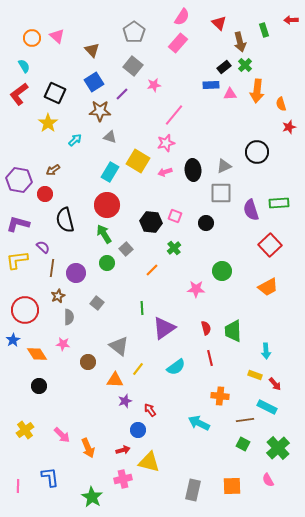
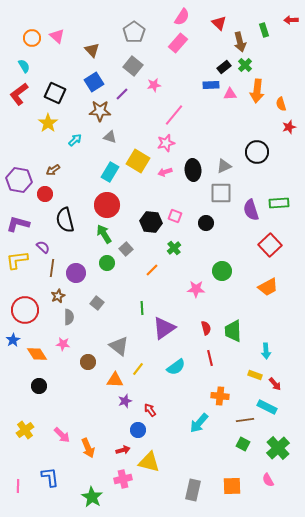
cyan arrow at (199, 423): rotated 75 degrees counterclockwise
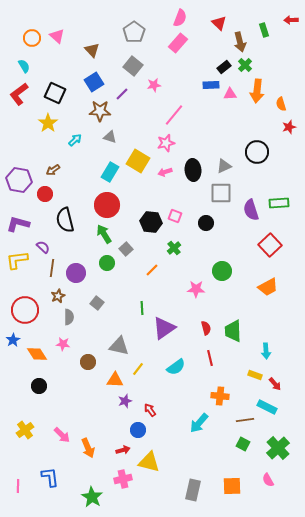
pink semicircle at (182, 17): moved 2 px left, 1 px down; rotated 12 degrees counterclockwise
gray triangle at (119, 346): rotated 25 degrees counterclockwise
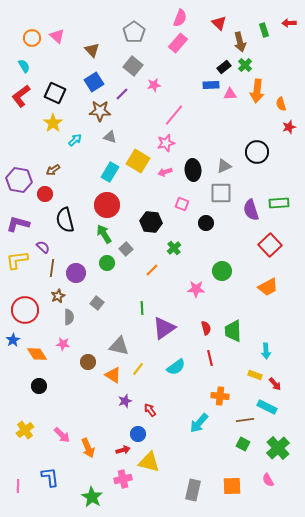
red arrow at (291, 20): moved 2 px left, 3 px down
red L-shape at (19, 94): moved 2 px right, 2 px down
yellow star at (48, 123): moved 5 px right
pink square at (175, 216): moved 7 px right, 12 px up
orange triangle at (115, 380): moved 2 px left, 5 px up; rotated 30 degrees clockwise
blue circle at (138, 430): moved 4 px down
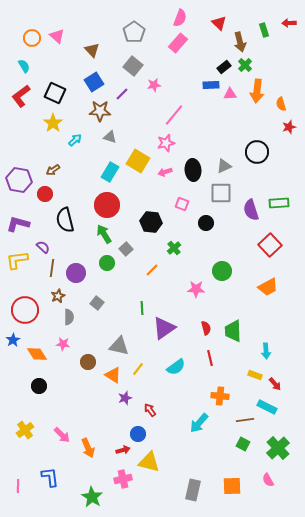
purple star at (125, 401): moved 3 px up
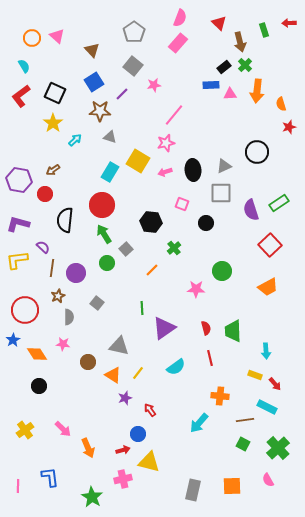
green rectangle at (279, 203): rotated 30 degrees counterclockwise
red circle at (107, 205): moved 5 px left
black semicircle at (65, 220): rotated 20 degrees clockwise
yellow line at (138, 369): moved 4 px down
pink arrow at (62, 435): moved 1 px right, 6 px up
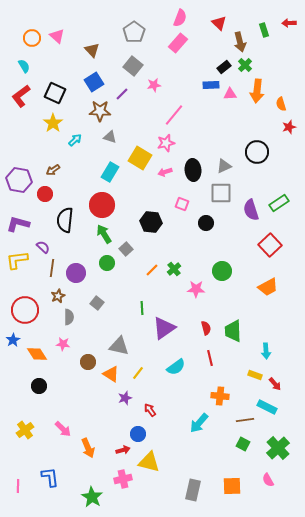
yellow square at (138, 161): moved 2 px right, 3 px up
green cross at (174, 248): moved 21 px down
orange triangle at (113, 375): moved 2 px left, 1 px up
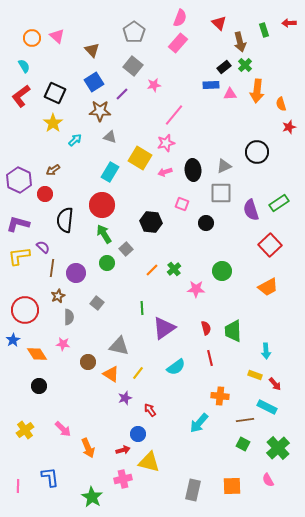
purple hexagon at (19, 180): rotated 15 degrees clockwise
yellow L-shape at (17, 260): moved 2 px right, 4 px up
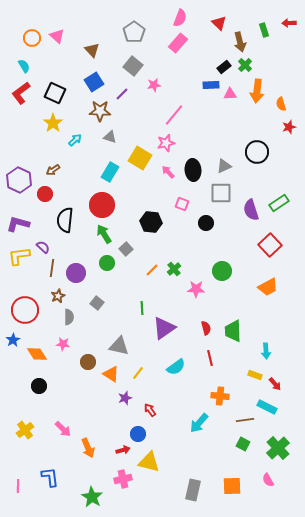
red L-shape at (21, 96): moved 3 px up
pink arrow at (165, 172): moved 3 px right; rotated 64 degrees clockwise
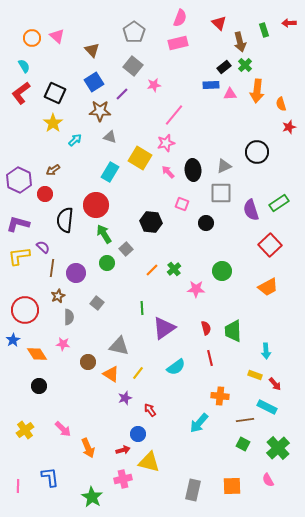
pink rectangle at (178, 43): rotated 36 degrees clockwise
red circle at (102, 205): moved 6 px left
